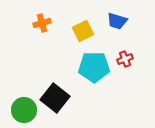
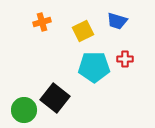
orange cross: moved 1 px up
red cross: rotated 21 degrees clockwise
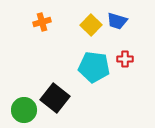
yellow square: moved 8 px right, 6 px up; rotated 20 degrees counterclockwise
cyan pentagon: rotated 8 degrees clockwise
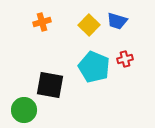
yellow square: moved 2 px left
red cross: rotated 14 degrees counterclockwise
cyan pentagon: rotated 16 degrees clockwise
black square: moved 5 px left, 13 px up; rotated 28 degrees counterclockwise
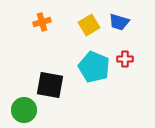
blue trapezoid: moved 2 px right, 1 px down
yellow square: rotated 15 degrees clockwise
red cross: rotated 14 degrees clockwise
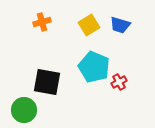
blue trapezoid: moved 1 px right, 3 px down
red cross: moved 6 px left, 23 px down; rotated 28 degrees counterclockwise
black square: moved 3 px left, 3 px up
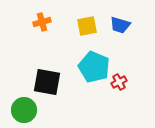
yellow square: moved 2 px left, 1 px down; rotated 20 degrees clockwise
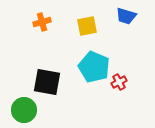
blue trapezoid: moved 6 px right, 9 px up
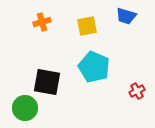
red cross: moved 18 px right, 9 px down
green circle: moved 1 px right, 2 px up
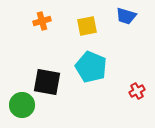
orange cross: moved 1 px up
cyan pentagon: moved 3 px left
green circle: moved 3 px left, 3 px up
